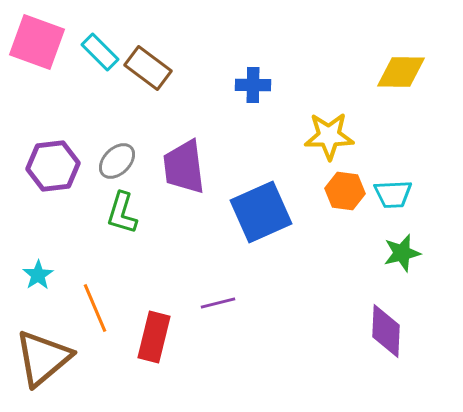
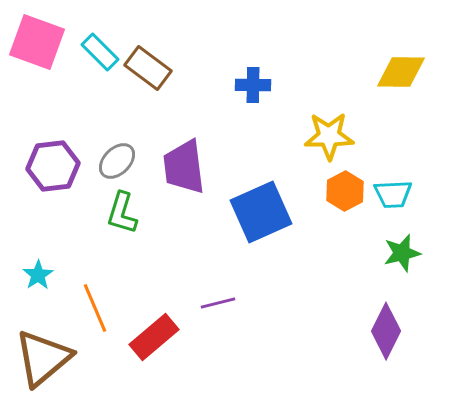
orange hexagon: rotated 24 degrees clockwise
purple diamond: rotated 24 degrees clockwise
red rectangle: rotated 36 degrees clockwise
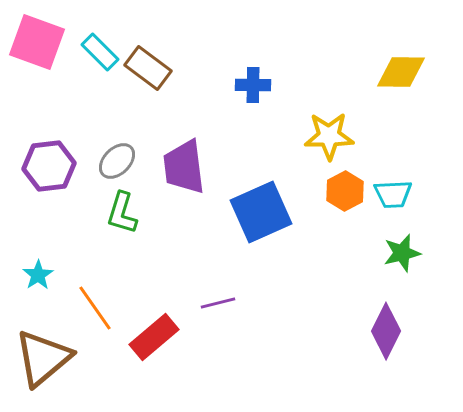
purple hexagon: moved 4 px left
orange line: rotated 12 degrees counterclockwise
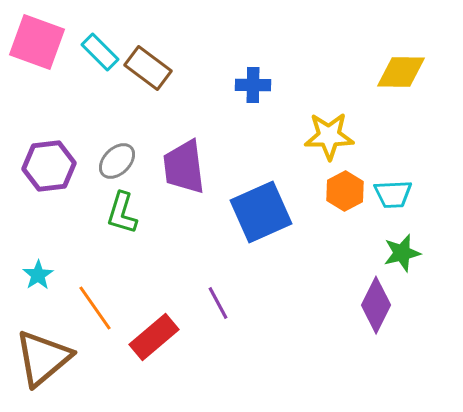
purple line: rotated 76 degrees clockwise
purple diamond: moved 10 px left, 26 px up
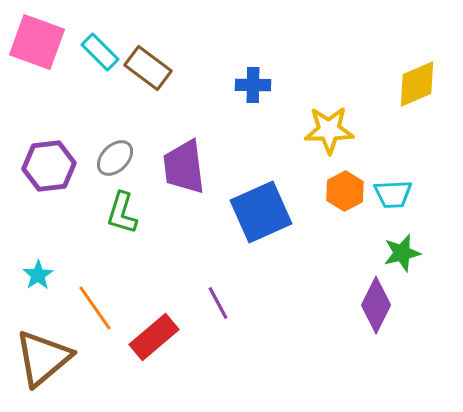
yellow diamond: moved 16 px right, 12 px down; rotated 24 degrees counterclockwise
yellow star: moved 6 px up
gray ellipse: moved 2 px left, 3 px up
